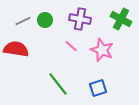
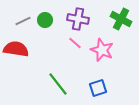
purple cross: moved 2 px left
pink line: moved 4 px right, 3 px up
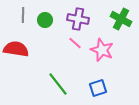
gray line: moved 6 px up; rotated 63 degrees counterclockwise
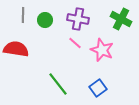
blue square: rotated 18 degrees counterclockwise
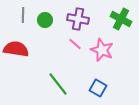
pink line: moved 1 px down
blue square: rotated 24 degrees counterclockwise
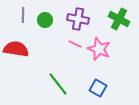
green cross: moved 2 px left
pink line: rotated 16 degrees counterclockwise
pink star: moved 3 px left, 1 px up
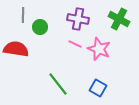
green circle: moved 5 px left, 7 px down
